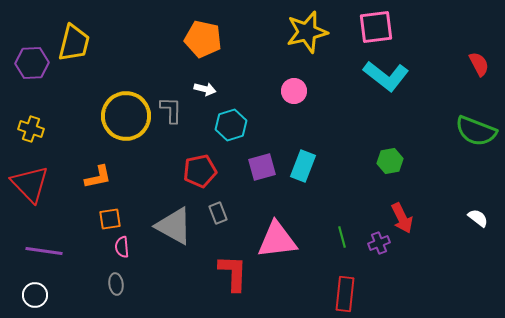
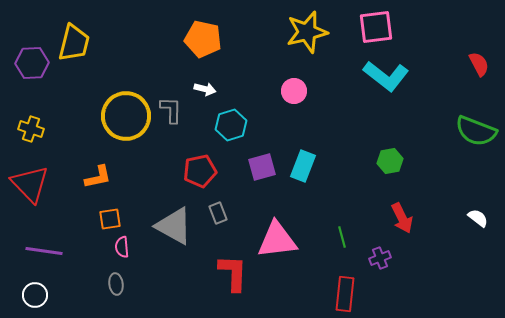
purple cross: moved 1 px right, 15 px down
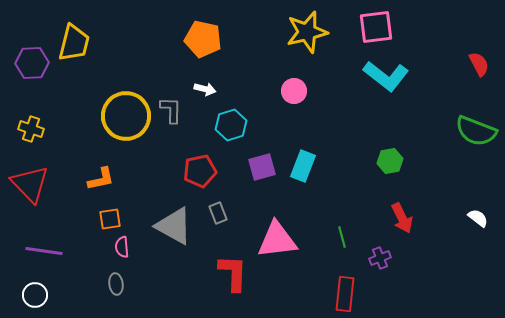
orange L-shape: moved 3 px right, 2 px down
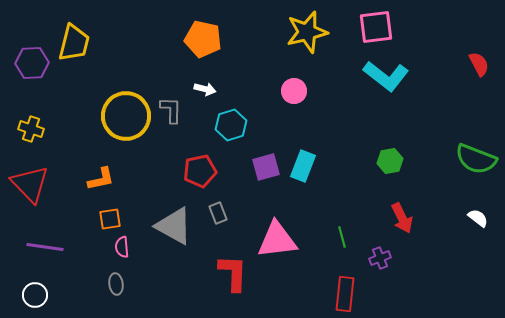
green semicircle: moved 28 px down
purple square: moved 4 px right
purple line: moved 1 px right, 4 px up
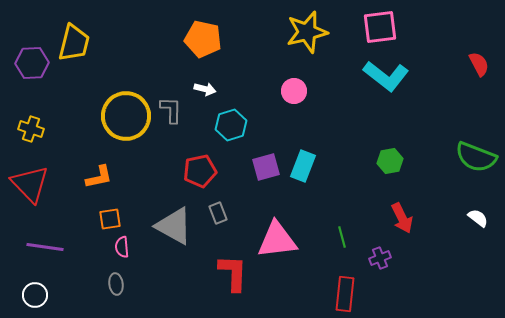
pink square: moved 4 px right
green semicircle: moved 2 px up
orange L-shape: moved 2 px left, 2 px up
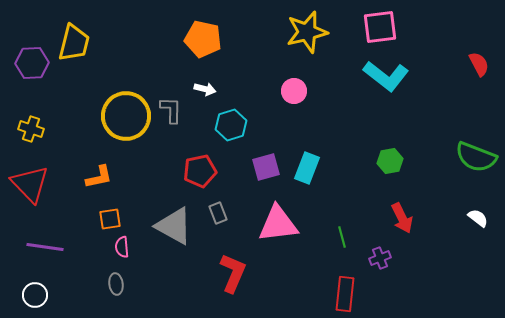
cyan rectangle: moved 4 px right, 2 px down
pink triangle: moved 1 px right, 16 px up
red L-shape: rotated 21 degrees clockwise
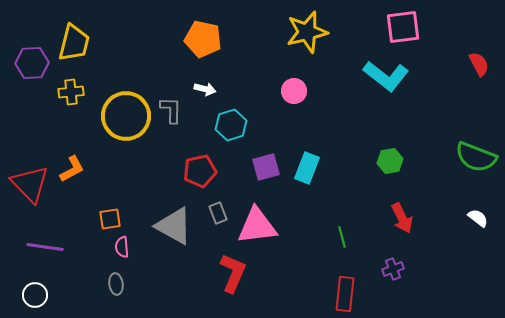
pink square: moved 23 px right
yellow cross: moved 40 px right, 37 px up; rotated 25 degrees counterclockwise
orange L-shape: moved 27 px left, 8 px up; rotated 16 degrees counterclockwise
pink triangle: moved 21 px left, 2 px down
purple cross: moved 13 px right, 11 px down
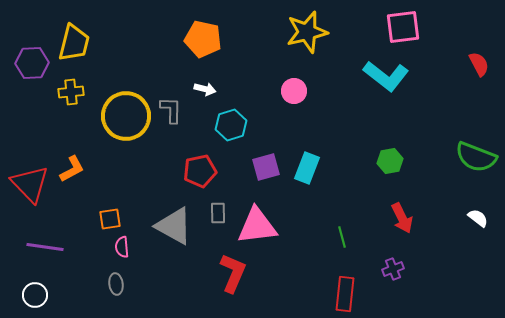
gray rectangle: rotated 20 degrees clockwise
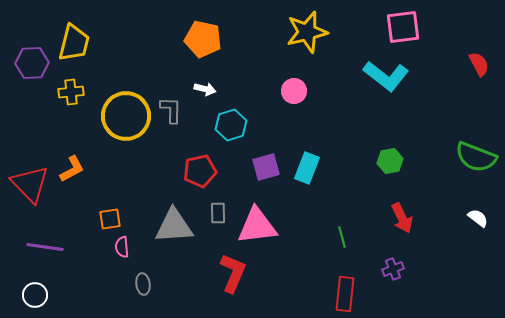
gray triangle: rotated 33 degrees counterclockwise
gray ellipse: moved 27 px right
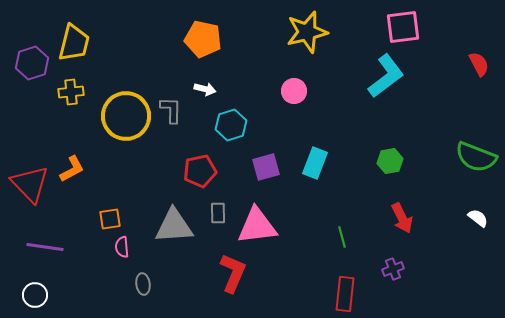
purple hexagon: rotated 16 degrees counterclockwise
cyan L-shape: rotated 75 degrees counterclockwise
cyan rectangle: moved 8 px right, 5 px up
